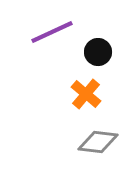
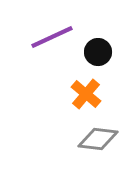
purple line: moved 5 px down
gray diamond: moved 3 px up
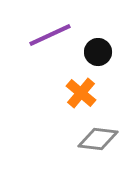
purple line: moved 2 px left, 2 px up
orange cross: moved 5 px left, 1 px up
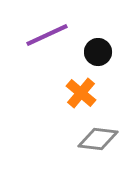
purple line: moved 3 px left
